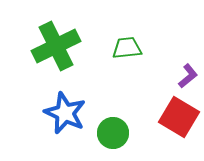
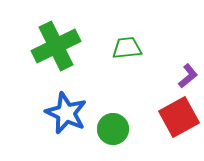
blue star: moved 1 px right
red square: rotated 30 degrees clockwise
green circle: moved 4 px up
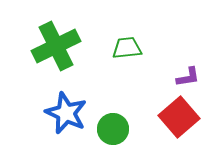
purple L-shape: moved 1 px down; rotated 30 degrees clockwise
red square: rotated 12 degrees counterclockwise
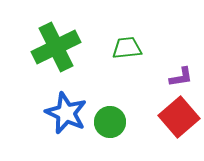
green cross: moved 1 px down
purple L-shape: moved 7 px left
green circle: moved 3 px left, 7 px up
